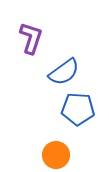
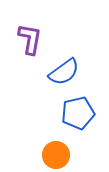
purple L-shape: moved 1 px left, 1 px down; rotated 8 degrees counterclockwise
blue pentagon: moved 4 px down; rotated 16 degrees counterclockwise
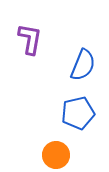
blue semicircle: moved 19 px right, 7 px up; rotated 32 degrees counterclockwise
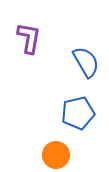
purple L-shape: moved 1 px left, 1 px up
blue semicircle: moved 3 px right, 3 px up; rotated 52 degrees counterclockwise
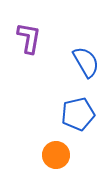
blue pentagon: moved 1 px down
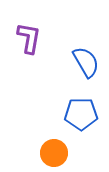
blue pentagon: moved 3 px right; rotated 12 degrees clockwise
orange circle: moved 2 px left, 2 px up
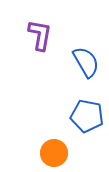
purple L-shape: moved 11 px right, 3 px up
blue pentagon: moved 6 px right, 2 px down; rotated 12 degrees clockwise
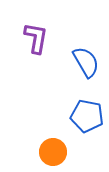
purple L-shape: moved 4 px left, 3 px down
orange circle: moved 1 px left, 1 px up
